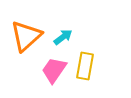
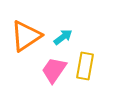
orange triangle: rotated 8 degrees clockwise
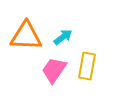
orange triangle: rotated 36 degrees clockwise
yellow rectangle: moved 2 px right
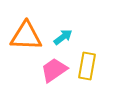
pink trapezoid: rotated 20 degrees clockwise
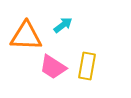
cyan arrow: moved 12 px up
pink trapezoid: moved 1 px left, 3 px up; rotated 112 degrees counterclockwise
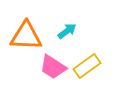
cyan arrow: moved 4 px right, 6 px down
yellow rectangle: rotated 44 degrees clockwise
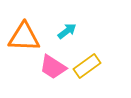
orange triangle: moved 2 px left, 1 px down
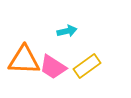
cyan arrow: rotated 24 degrees clockwise
orange triangle: moved 23 px down
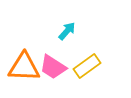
cyan arrow: rotated 36 degrees counterclockwise
orange triangle: moved 7 px down
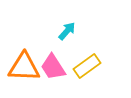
pink trapezoid: rotated 24 degrees clockwise
